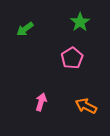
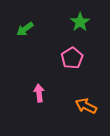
pink arrow: moved 2 px left, 9 px up; rotated 24 degrees counterclockwise
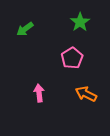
orange arrow: moved 12 px up
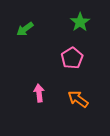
orange arrow: moved 8 px left, 5 px down; rotated 10 degrees clockwise
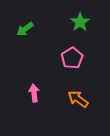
pink arrow: moved 5 px left
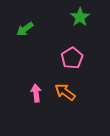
green star: moved 5 px up
pink arrow: moved 2 px right
orange arrow: moved 13 px left, 7 px up
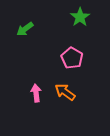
pink pentagon: rotated 10 degrees counterclockwise
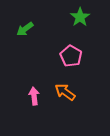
pink pentagon: moved 1 px left, 2 px up
pink arrow: moved 2 px left, 3 px down
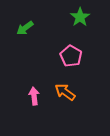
green arrow: moved 1 px up
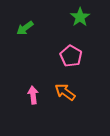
pink arrow: moved 1 px left, 1 px up
